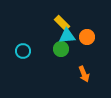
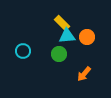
green circle: moved 2 px left, 5 px down
orange arrow: rotated 63 degrees clockwise
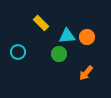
yellow rectangle: moved 21 px left
cyan circle: moved 5 px left, 1 px down
orange arrow: moved 2 px right, 1 px up
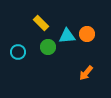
orange circle: moved 3 px up
green circle: moved 11 px left, 7 px up
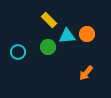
yellow rectangle: moved 8 px right, 3 px up
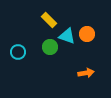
cyan triangle: rotated 24 degrees clockwise
green circle: moved 2 px right
orange arrow: rotated 140 degrees counterclockwise
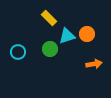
yellow rectangle: moved 2 px up
cyan triangle: rotated 36 degrees counterclockwise
green circle: moved 2 px down
orange arrow: moved 8 px right, 9 px up
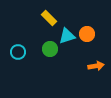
orange arrow: moved 2 px right, 2 px down
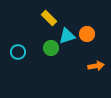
green circle: moved 1 px right, 1 px up
